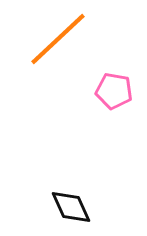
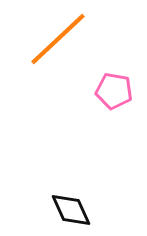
black diamond: moved 3 px down
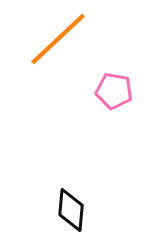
black diamond: rotated 30 degrees clockwise
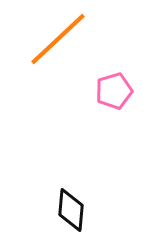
pink pentagon: rotated 27 degrees counterclockwise
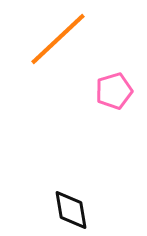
black diamond: rotated 15 degrees counterclockwise
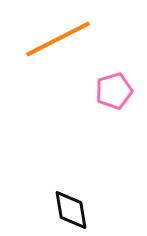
orange line: rotated 16 degrees clockwise
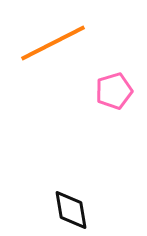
orange line: moved 5 px left, 4 px down
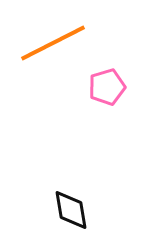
pink pentagon: moved 7 px left, 4 px up
